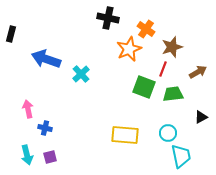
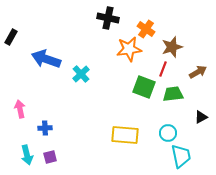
black rectangle: moved 3 px down; rotated 14 degrees clockwise
orange star: rotated 15 degrees clockwise
pink arrow: moved 8 px left
blue cross: rotated 16 degrees counterclockwise
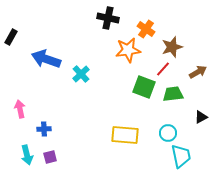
orange star: moved 1 px left, 1 px down
red line: rotated 21 degrees clockwise
blue cross: moved 1 px left, 1 px down
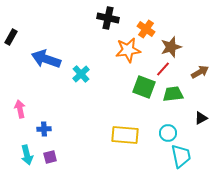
brown star: moved 1 px left
brown arrow: moved 2 px right
black triangle: moved 1 px down
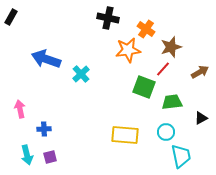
black rectangle: moved 20 px up
green trapezoid: moved 1 px left, 8 px down
cyan circle: moved 2 px left, 1 px up
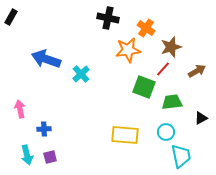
orange cross: moved 1 px up
brown arrow: moved 3 px left, 1 px up
